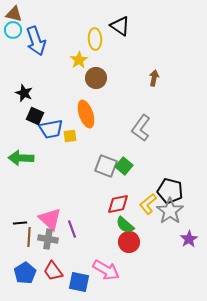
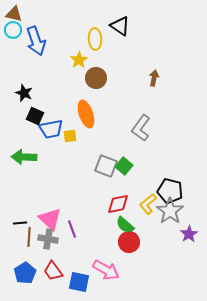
green arrow: moved 3 px right, 1 px up
purple star: moved 5 px up
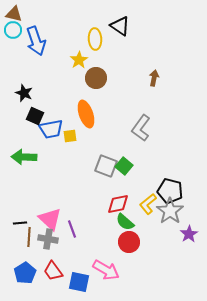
green semicircle: moved 3 px up
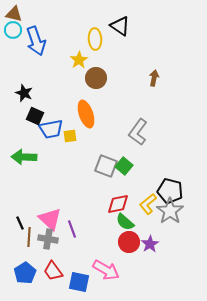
gray L-shape: moved 3 px left, 4 px down
black line: rotated 72 degrees clockwise
purple star: moved 39 px left, 10 px down
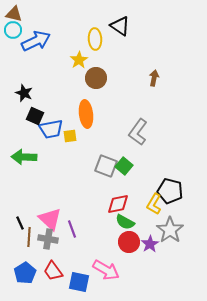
blue arrow: rotated 96 degrees counterclockwise
orange ellipse: rotated 12 degrees clockwise
yellow L-shape: moved 6 px right; rotated 20 degrees counterclockwise
gray star: moved 19 px down
green semicircle: rotated 12 degrees counterclockwise
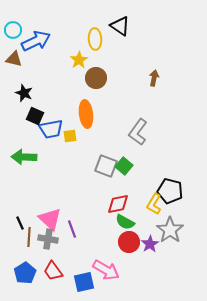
brown triangle: moved 45 px down
blue square: moved 5 px right; rotated 25 degrees counterclockwise
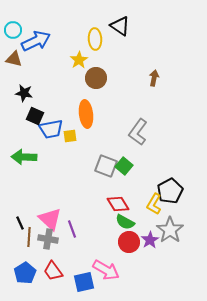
black star: rotated 12 degrees counterclockwise
black pentagon: rotated 30 degrees clockwise
red diamond: rotated 70 degrees clockwise
purple star: moved 4 px up
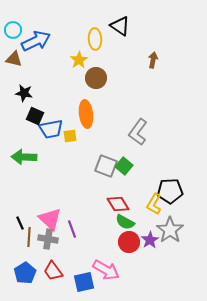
brown arrow: moved 1 px left, 18 px up
black pentagon: rotated 25 degrees clockwise
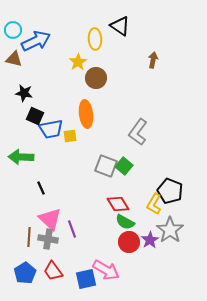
yellow star: moved 1 px left, 2 px down
green arrow: moved 3 px left
black pentagon: rotated 25 degrees clockwise
black line: moved 21 px right, 35 px up
blue square: moved 2 px right, 3 px up
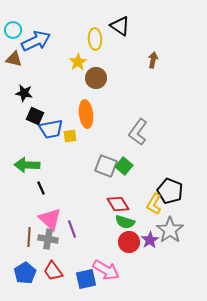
green arrow: moved 6 px right, 8 px down
green semicircle: rotated 12 degrees counterclockwise
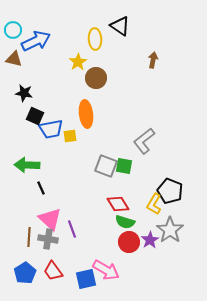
gray L-shape: moved 6 px right, 9 px down; rotated 16 degrees clockwise
green square: rotated 30 degrees counterclockwise
